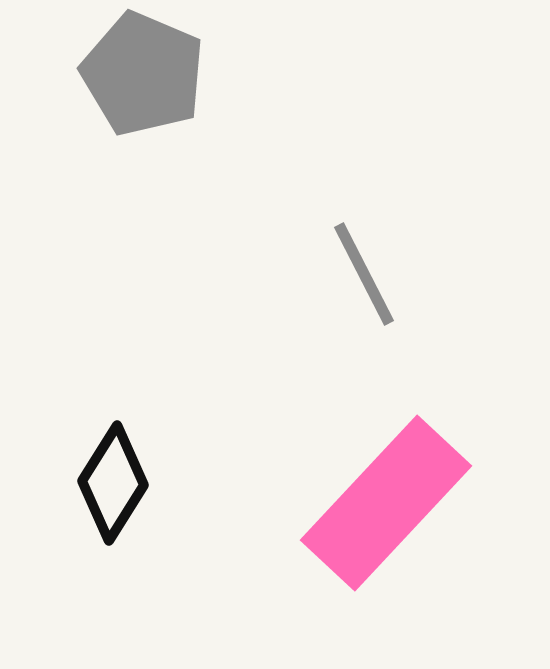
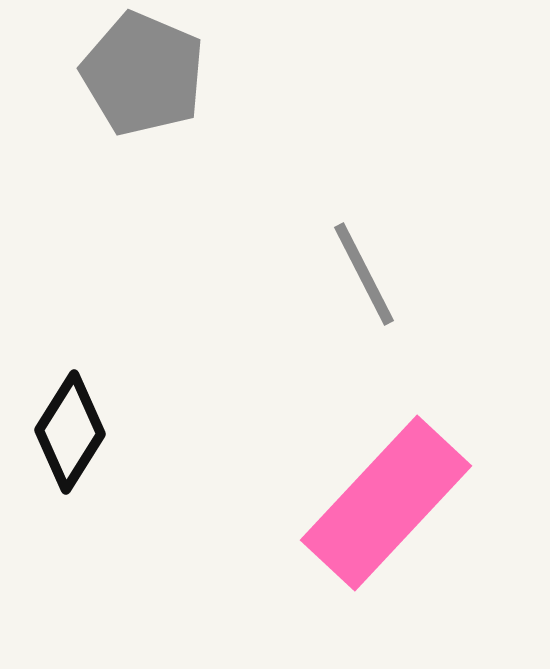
black diamond: moved 43 px left, 51 px up
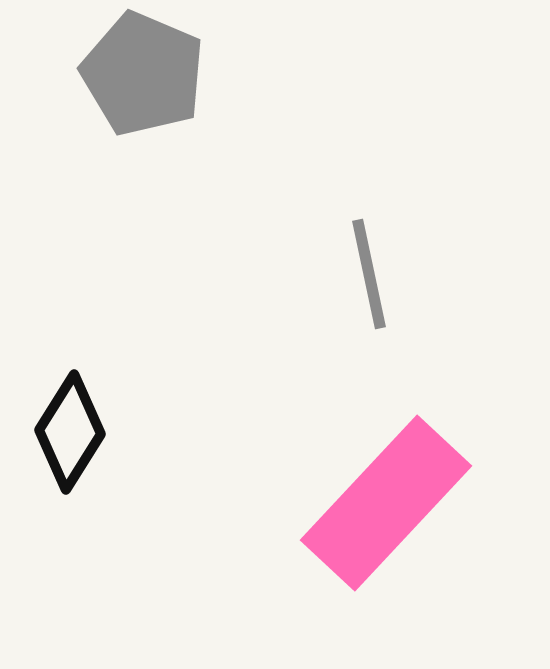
gray line: moved 5 px right; rotated 15 degrees clockwise
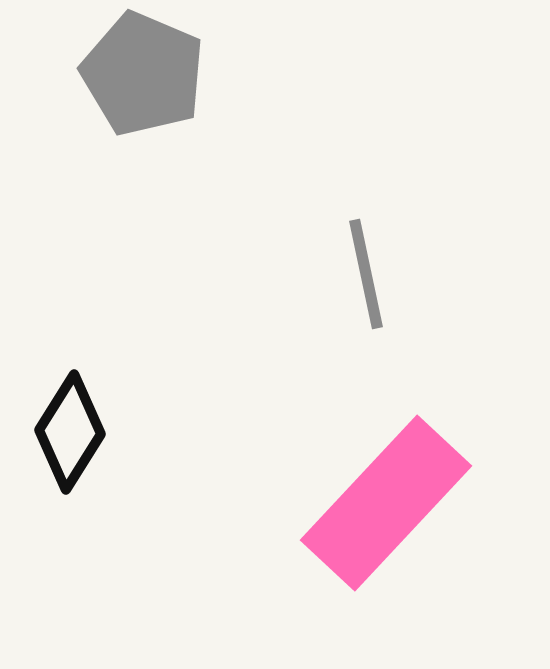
gray line: moved 3 px left
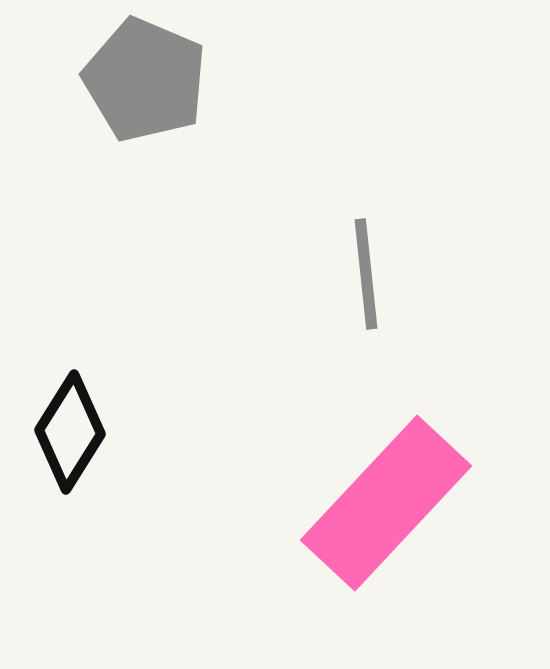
gray pentagon: moved 2 px right, 6 px down
gray line: rotated 6 degrees clockwise
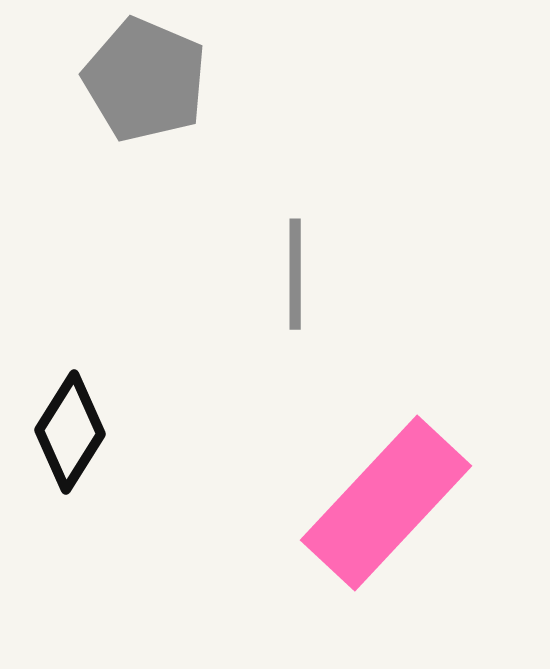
gray line: moved 71 px left; rotated 6 degrees clockwise
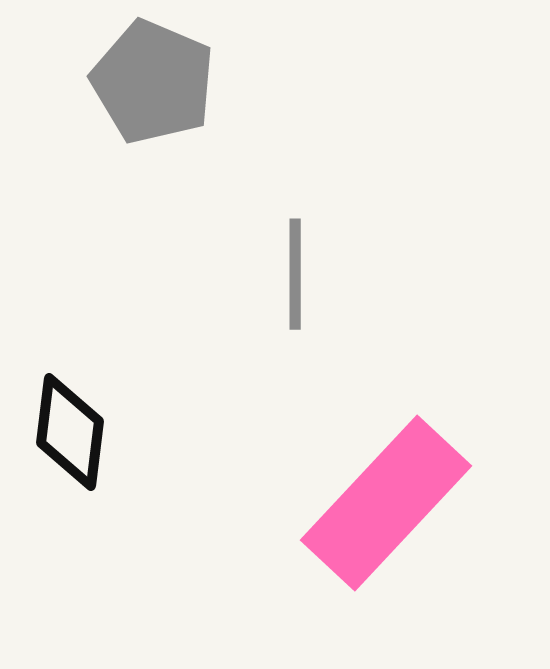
gray pentagon: moved 8 px right, 2 px down
black diamond: rotated 25 degrees counterclockwise
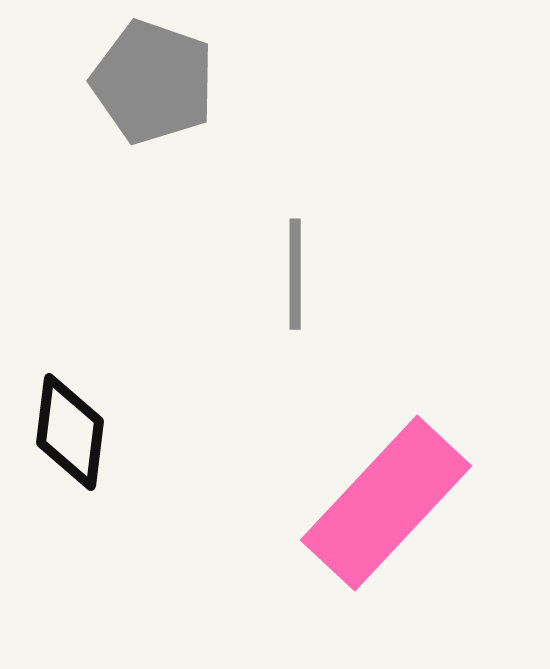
gray pentagon: rotated 4 degrees counterclockwise
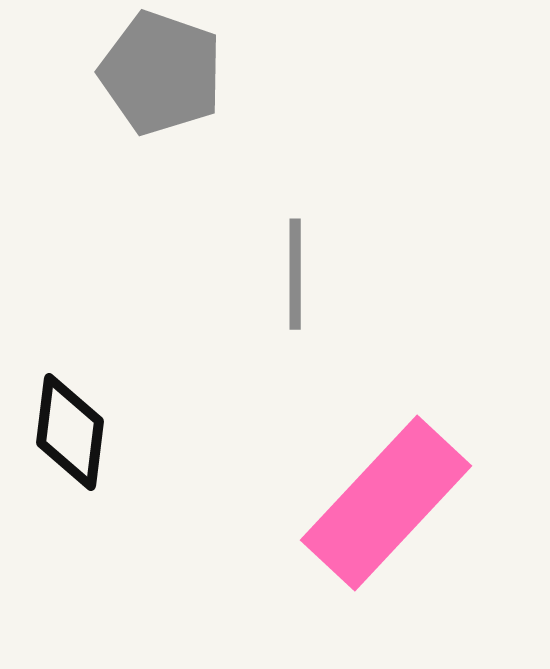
gray pentagon: moved 8 px right, 9 px up
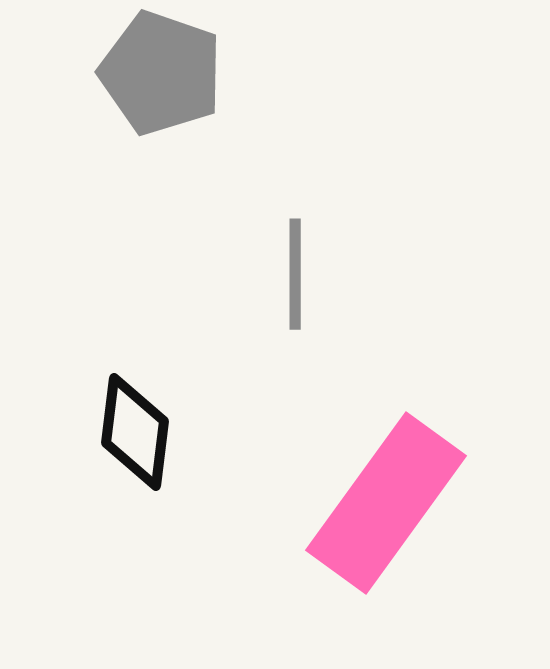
black diamond: moved 65 px right
pink rectangle: rotated 7 degrees counterclockwise
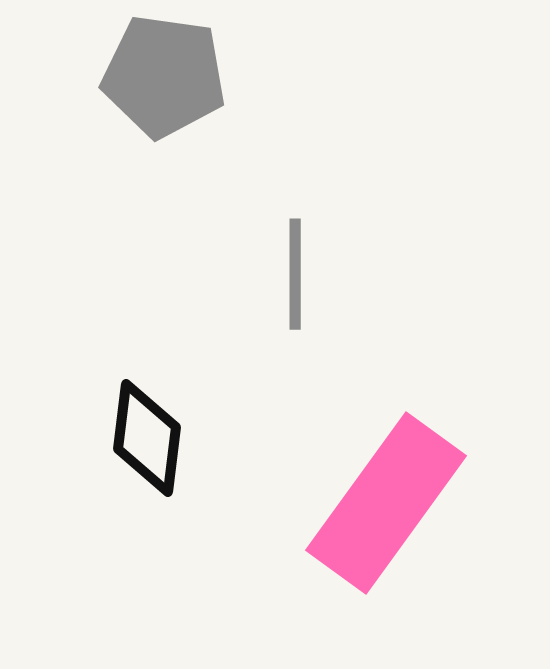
gray pentagon: moved 3 px right, 3 px down; rotated 11 degrees counterclockwise
black diamond: moved 12 px right, 6 px down
